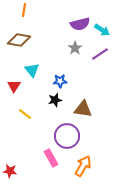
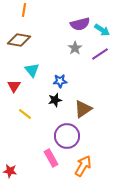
brown triangle: rotated 42 degrees counterclockwise
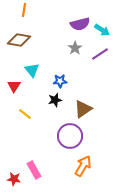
purple circle: moved 3 px right
pink rectangle: moved 17 px left, 12 px down
red star: moved 4 px right, 8 px down
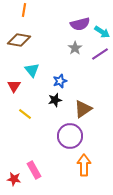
cyan arrow: moved 2 px down
blue star: rotated 16 degrees counterclockwise
orange arrow: moved 1 px right, 1 px up; rotated 30 degrees counterclockwise
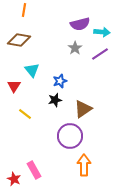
cyan arrow: rotated 28 degrees counterclockwise
red star: rotated 16 degrees clockwise
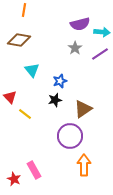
red triangle: moved 4 px left, 11 px down; rotated 16 degrees counterclockwise
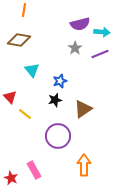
purple line: rotated 12 degrees clockwise
purple circle: moved 12 px left
red star: moved 3 px left, 1 px up
